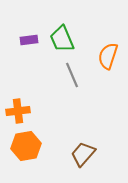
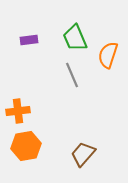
green trapezoid: moved 13 px right, 1 px up
orange semicircle: moved 1 px up
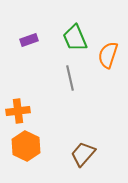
purple rectangle: rotated 12 degrees counterclockwise
gray line: moved 2 px left, 3 px down; rotated 10 degrees clockwise
orange hexagon: rotated 24 degrees counterclockwise
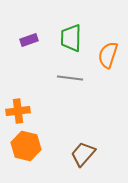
green trapezoid: moved 4 px left; rotated 24 degrees clockwise
gray line: rotated 70 degrees counterclockwise
orange hexagon: rotated 12 degrees counterclockwise
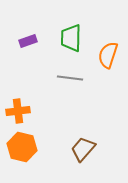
purple rectangle: moved 1 px left, 1 px down
orange hexagon: moved 4 px left, 1 px down
brown trapezoid: moved 5 px up
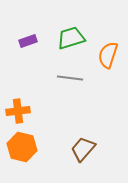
green trapezoid: rotated 72 degrees clockwise
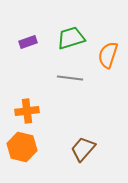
purple rectangle: moved 1 px down
orange cross: moved 9 px right
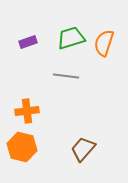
orange semicircle: moved 4 px left, 12 px up
gray line: moved 4 px left, 2 px up
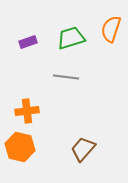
orange semicircle: moved 7 px right, 14 px up
gray line: moved 1 px down
orange hexagon: moved 2 px left
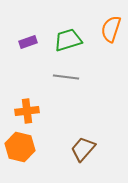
green trapezoid: moved 3 px left, 2 px down
